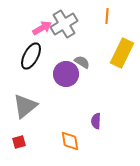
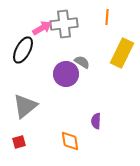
orange line: moved 1 px down
gray cross: rotated 24 degrees clockwise
black ellipse: moved 8 px left, 6 px up
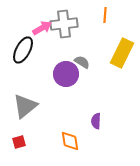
orange line: moved 2 px left, 2 px up
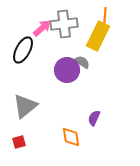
pink arrow: rotated 12 degrees counterclockwise
yellow rectangle: moved 24 px left, 17 px up
purple circle: moved 1 px right, 4 px up
purple semicircle: moved 2 px left, 3 px up; rotated 21 degrees clockwise
orange diamond: moved 1 px right, 4 px up
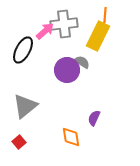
pink arrow: moved 3 px right, 3 px down
red square: rotated 24 degrees counterclockwise
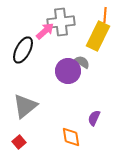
gray cross: moved 3 px left, 2 px up
purple circle: moved 1 px right, 1 px down
